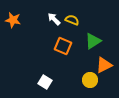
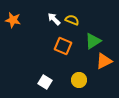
orange triangle: moved 4 px up
yellow circle: moved 11 px left
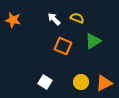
yellow semicircle: moved 5 px right, 2 px up
orange triangle: moved 22 px down
yellow circle: moved 2 px right, 2 px down
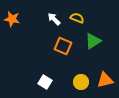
orange star: moved 1 px left, 1 px up
orange triangle: moved 1 px right, 3 px up; rotated 12 degrees clockwise
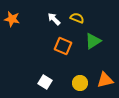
yellow circle: moved 1 px left, 1 px down
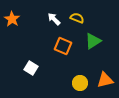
orange star: rotated 21 degrees clockwise
white square: moved 14 px left, 14 px up
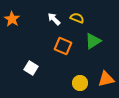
orange triangle: moved 1 px right, 1 px up
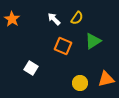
yellow semicircle: rotated 104 degrees clockwise
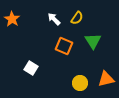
green triangle: rotated 30 degrees counterclockwise
orange square: moved 1 px right
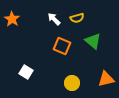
yellow semicircle: rotated 40 degrees clockwise
green triangle: rotated 18 degrees counterclockwise
orange square: moved 2 px left
white square: moved 5 px left, 4 px down
yellow circle: moved 8 px left
